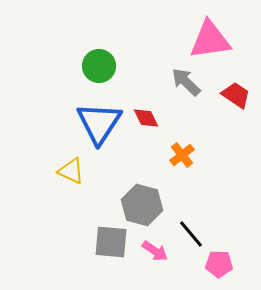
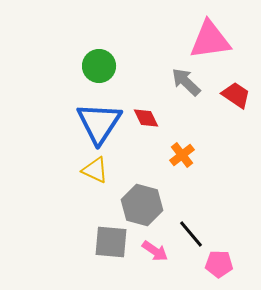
yellow triangle: moved 24 px right, 1 px up
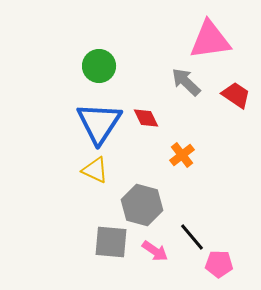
black line: moved 1 px right, 3 px down
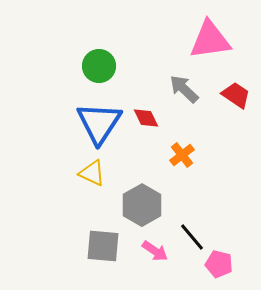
gray arrow: moved 2 px left, 7 px down
yellow triangle: moved 3 px left, 3 px down
gray hexagon: rotated 15 degrees clockwise
gray square: moved 8 px left, 4 px down
pink pentagon: rotated 12 degrees clockwise
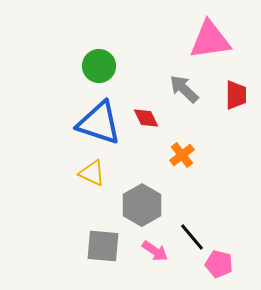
red trapezoid: rotated 56 degrees clockwise
blue triangle: rotated 45 degrees counterclockwise
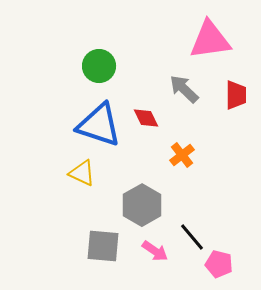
blue triangle: moved 2 px down
yellow triangle: moved 10 px left
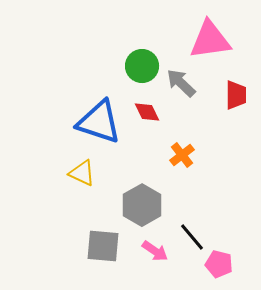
green circle: moved 43 px right
gray arrow: moved 3 px left, 6 px up
red diamond: moved 1 px right, 6 px up
blue triangle: moved 3 px up
